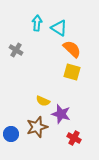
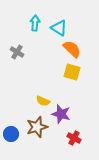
cyan arrow: moved 2 px left
gray cross: moved 1 px right, 2 px down
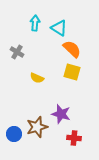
yellow semicircle: moved 6 px left, 23 px up
blue circle: moved 3 px right
red cross: rotated 24 degrees counterclockwise
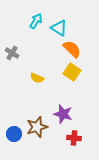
cyan arrow: moved 1 px right, 2 px up; rotated 28 degrees clockwise
gray cross: moved 5 px left, 1 px down
yellow square: rotated 18 degrees clockwise
purple star: moved 2 px right
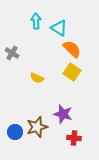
cyan arrow: rotated 35 degrees counterclockwise
blue circle: moved 1 px right, 2 px up
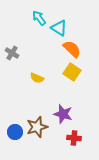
cyan arrow: moved 3 px right, 3 px up; rotated 35 degrees counterclockwise
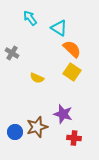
cyan arrow: moved 9 px left
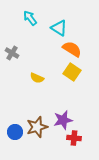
orange semicircle: rotated 12 degrees counterclockwise
purple star: moved 6 px down; rotated 30 degrees counterclockwise
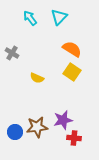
cyan triangle: moved 11 px up; rotated 42 degrees clockwise
brown star: rotated 10 degrees clockwise
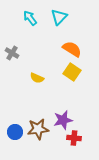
brown star: moved 1 px right, 2 px down
